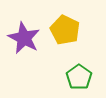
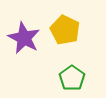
green pentagon: moved 7 px left, 1 px down
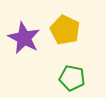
green pentagon: rotated 25 degrees counterclockwise
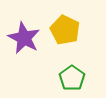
green pentagon: rotated 25 degrees clockwise
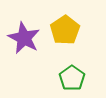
yellow pentagon: rotated 12 degrees clockwise
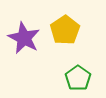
green pentagon: moved 6 px right
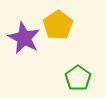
yellow pentagon: moved 7 px left, 5 px up
